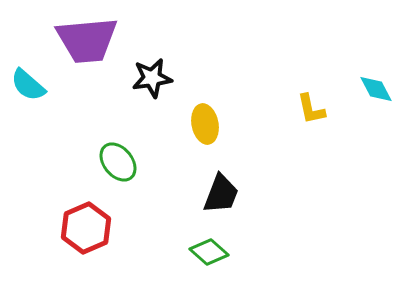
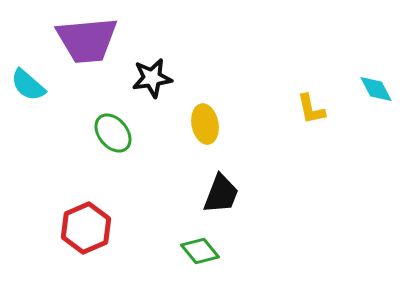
green ellipse: moved 5 px left, 29 px up
green diamond: moved 9 px left, 1 px up; rotated 9 degrees clockwise
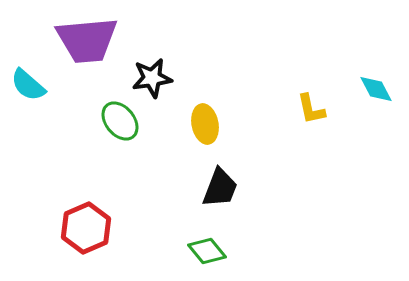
green ellipse: moved 7 px right, 12 px up
black trapezoid: moved 1 px left, 6 px up
green diamond: moved 7 px right
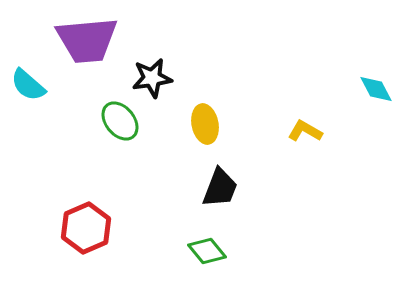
yellow L-shape: moved 6 px left, 22 px down; rotated 132 degrees clockwise
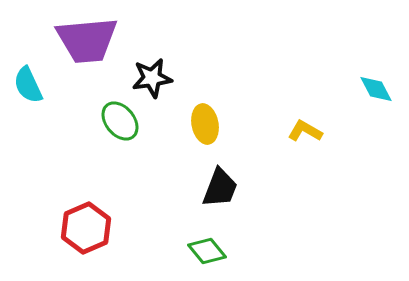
cyan semicircle: rotated 24 degrees clockwise
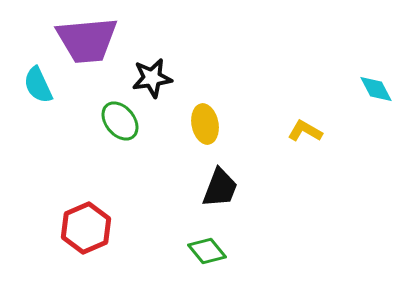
cyan semicircle: moved 10 px right
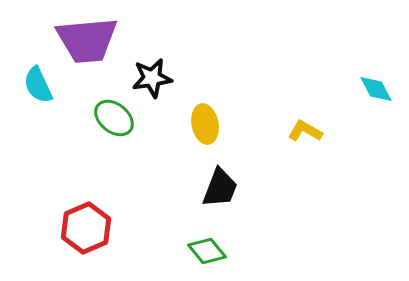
green ellipse: moved 6 px left, 3 px up; rotated 12 degrees counterclockwise
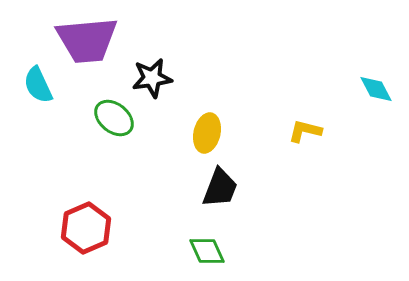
yellow ellipse: moved 2 px right, 9 px down; rotated 24 degrees clockwise
yellow L-shape: rotated 16 degrees counterclockwise
green diamond: rotated 15 degrees clockwise
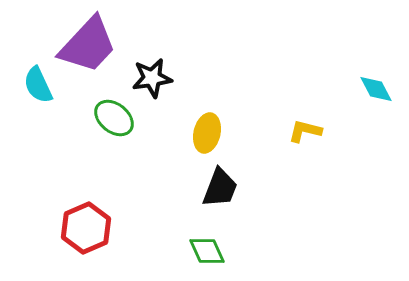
purple trapezoid: moved 1 px right, 5 px down; rotated 42 degrees counterclockwise
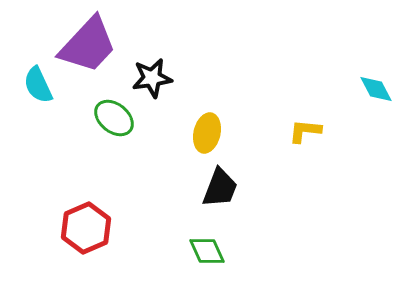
yellow L-shape: rotated 8 degrees counterclockwise
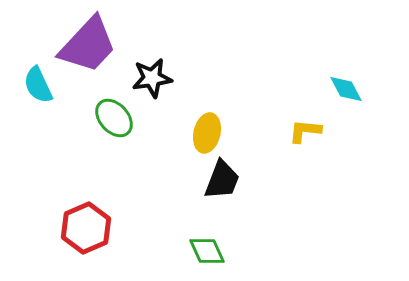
cyan diamond: moved 30 px left
green ellipse: rotated 9 degrees clockwise
black trapezoid: moved 2 px right, 8 px up
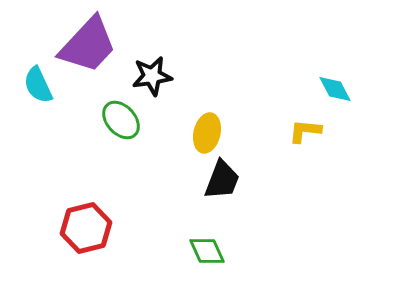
black star: moved 2 px up
cyan diamond: moved 11 px left
green ellipse: moved 7 px right, 2 px down
red hexagon: rotated 9 degrees clockwise
